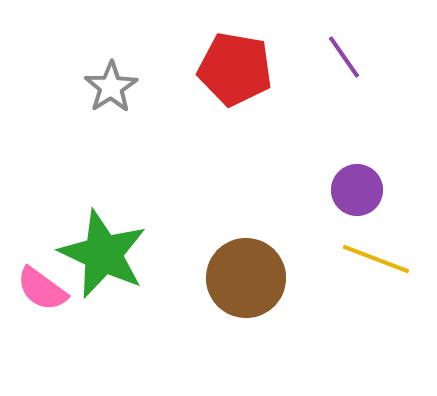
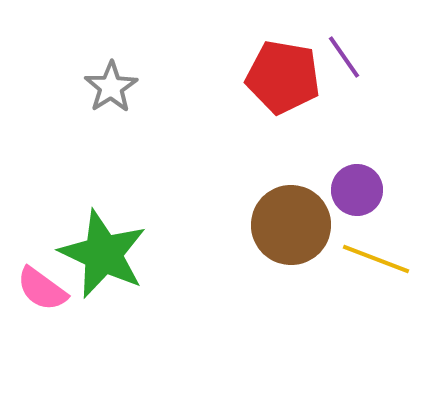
red pentagon: moved 48 px right, 8 px down
brown circle: moved 45 px right, 53 px up
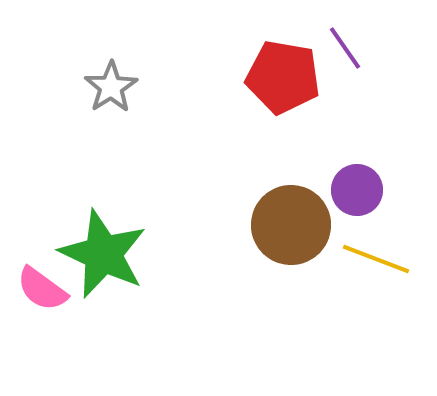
purple line: moved 1 px right, 9 px up
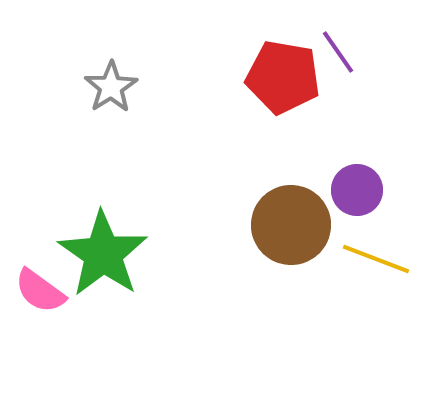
purple line: moved 7 px left, 4 px down
green star: rotated 10 degrees clockwise
pink semicircle: moved 2 px left, 2 px down
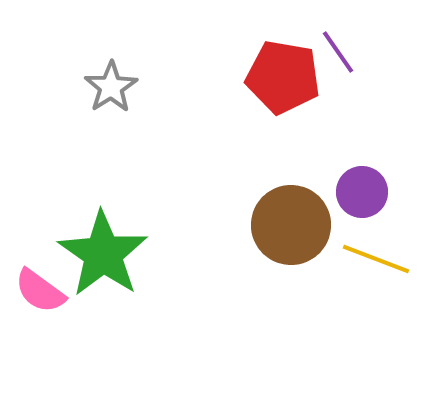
purple circle: moved 5 px right, 2 px down
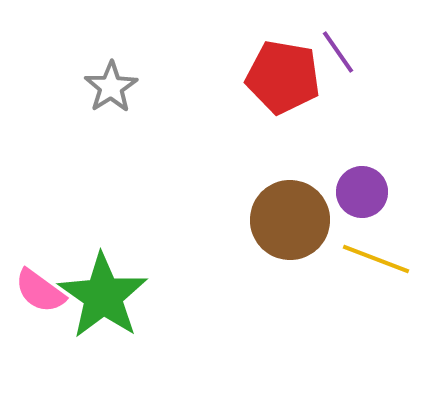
brown circle: moved 1 px left, 5 px up
green star: moved 42 px down
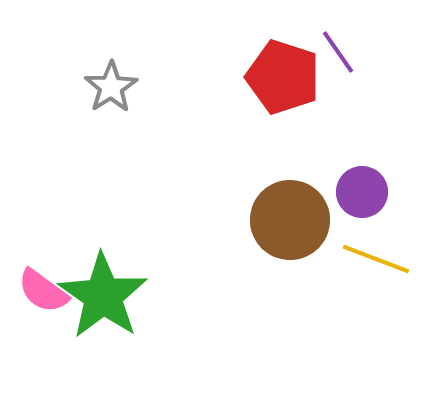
red pentagon: rotated 8 degrees clockwise
pink semicircle: moved 3 px right
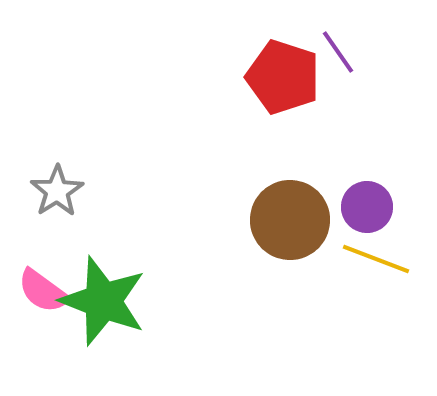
gray star: moved 54 px left, 104 px down
purple circle: moved 5 px right, 15 px down
green star: moved 5 px down; rotated 14 degrees counterclockwise
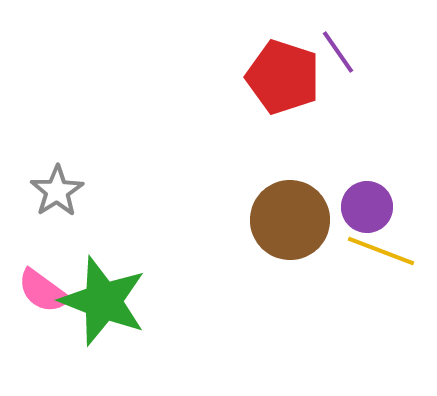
yellow line: moved 5 px right, 8 px up
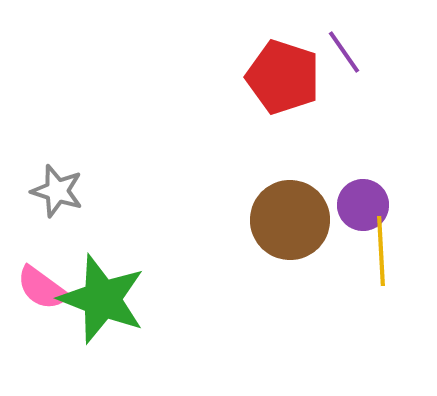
purple line: moved 6 px right
gray star: rotated 22 degrees counterclockwise
purple circle: moved 4 px left, 2 px up
yellow line: rotated 66 degrees clockwise
pink semicircle: moved 1 px left, 3 px up
green star: moved 1 px left, 2 px up
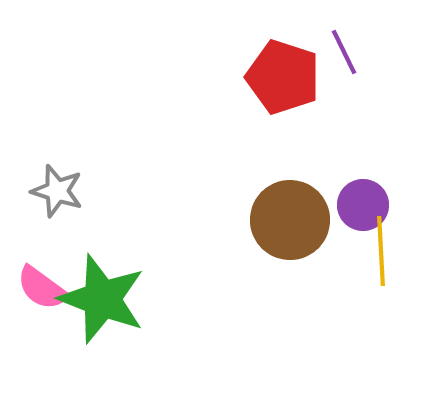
purple line: rotated 9 degrees clockwise
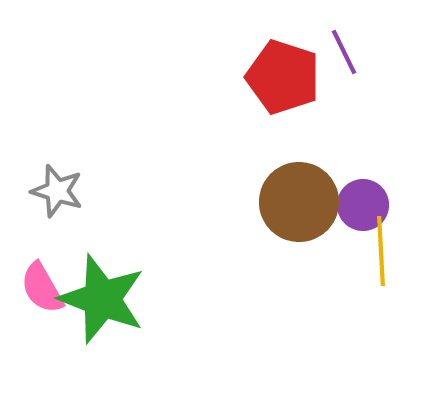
brown circle: moved 9 px right, 18 px up
pink semicircle: rotated 24 degrees clockwise
